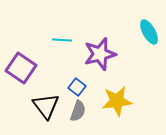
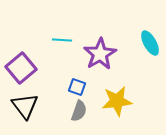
cyan ellipse: moved 1 px right, 11 px down
purple star: rotated 16 degrees counterclockwise
purple square: rotated 16 degrees clockwise
blue square: rotated 18 degrees counterclockwise
black triangle: moved 21 px left
gray semicircle: moved 1 px right
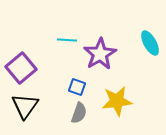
cyan line: moved 5 px right
black triangle: rotated 12 degrees clockwise
gray semicircle: moved 2 px down
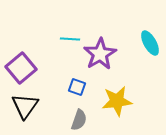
cyan line: moved 3 px right, 1 px up
gray semicircle: moved 7 px down
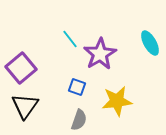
cyan line: rotated 48 degrees clockwise
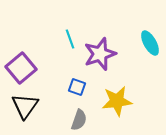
cyan line: rotated 18 degrees clockwise
purple star: rotated 12 degrees clockwise
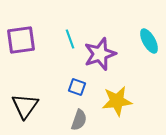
cyan ellipse: moved 1 px left, 2 px up
purple square: moved 28 px up; rotated 32 degrees clockwise
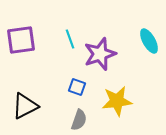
black triangle: rotated 28 degrees clockwise
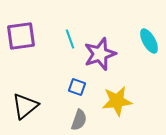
purple square: moved 4 px up
black triangle: rotated 12 degrees counterclockwise
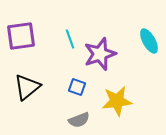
black triangle: moved 2 px right, 19 px up
gray semicircle: rotated 50 degrees clockwise
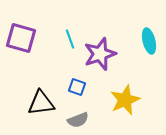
purple square: moved 2 px down; rotated 24 degrees clockwise
cyan ellipse: rotated 15 degrees clockwise
black triangle: moved 14 px right, 16 px down; rotated 32 degrees clockwise
yellow star: moved 8 px right, 1 px up; rotated 16 degrees counterclockwise
gray semicircle: moved 1 px left
